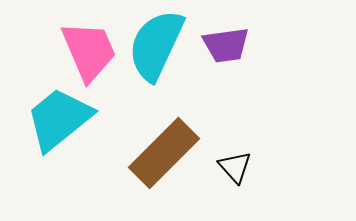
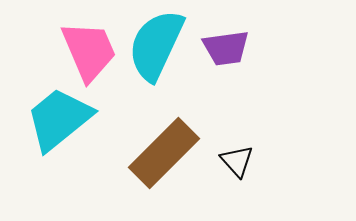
purple trapezoid: moved 3 px down
black triangle: moved 2 px right, 6 px up
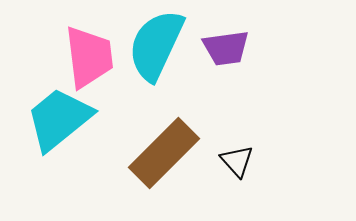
pink trapezoid: moved 6 px down; rotated 16 degrees clockwise
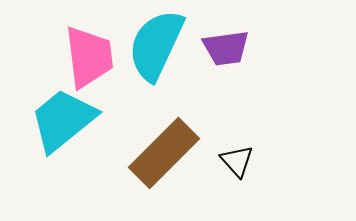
cyan trapezoid: moved 4 px right, 1 px down
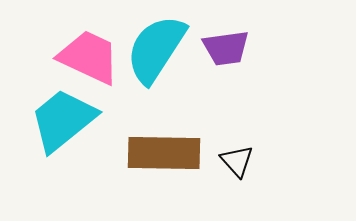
cyan semicircle: moved 4 px down; rotated 8 degrees clockwise
pink trapezoid: rotated 58 degrees counterclockwise
brown rectangle: rotated 46 degrees clockwise
